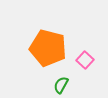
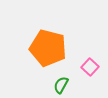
pink square: moved 5 px right, 7 px down
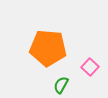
orange pentagon: rotated 9 degrees counterclockwise
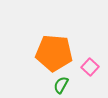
orange pentagon: moved 6 px right, 5 px down
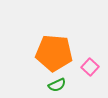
green semicircle: moved 4 px left; rotated 144 degrees counterclockwise
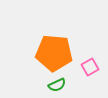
pink square: rotated 18 degrees clockwise
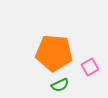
green semicircle: moved 3 px right
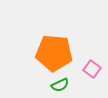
pink square: moved 2 px right, 2 px down; rotated 24 degrees counterclockwise
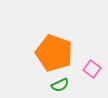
orange pentagon: rotated 15 degrees clockwise
